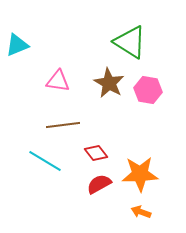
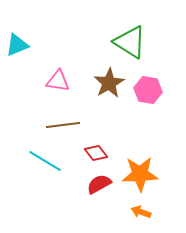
brown star: rotated 12 degrees clockwise
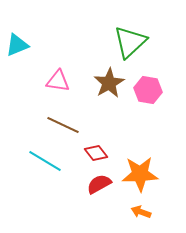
green triangle: rotated 45 degrees clockwise
brown line: rotated 32 degrees clockwise
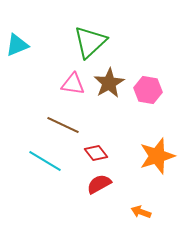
green triangle: moved 40 px left
pink triangle: moved 15 px right, 3 px down
orange star: moved 17 px right, 18 px up; rotated 15 degrees counterclockwise
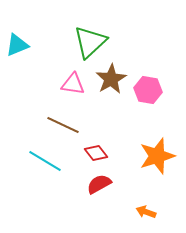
brown star: moved 2 px right, 4 px up
orange arrow: moved 5 px right
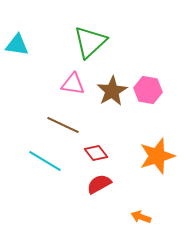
cyan triangle: rotated 30 degrees clockwise
brown star: moved 1 px right, 12 px down
orange arrow: moved 5 px left, 5 px down
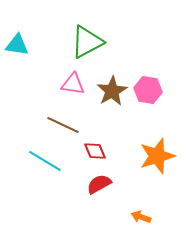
green triangle: moved 3 px left; rotated 15 degrees clockwise
red diamond: moved 1 px left, 2 px up; rotated 15 degrees clockwise
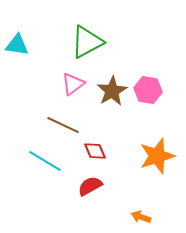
pink triangle: rotated 45 degrees counterclockwise
red semicircle: moved 9 px left, 2 px down
